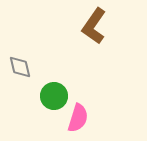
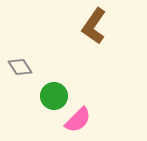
gray diamond: rotated 20 degrees counterclockwise
pink semicircle: moved 2 px down; rotated 28 degrees clockwise
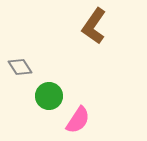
green circle: moved 5 px left
pink semicircle: rotated 12 degrees counterclockwise
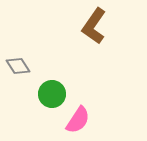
gray diamond: moved 2 px left, 1 px up
green circle: moved 3 px right, 2 px up
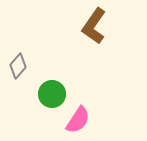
gray diamond: rotated 75 degrees clockwise
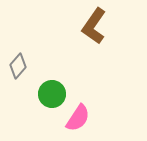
pink semicircle: moved 2 px up
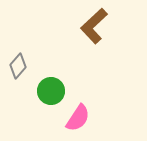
brown L-shape: rotated 12 degrees clockwise
green circle: moved 1 px left, 3 px up
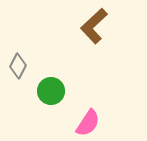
gray diamond: rotated 15 degrees counterclockwise
pink semicircle: moved 10 px right, 5 px down
